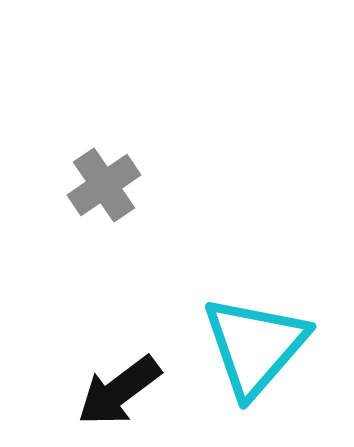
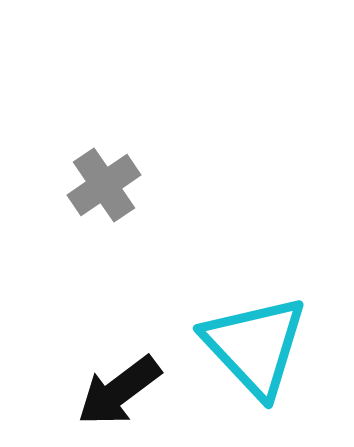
cyan triangle: rotated 24 degrees counterclockwise
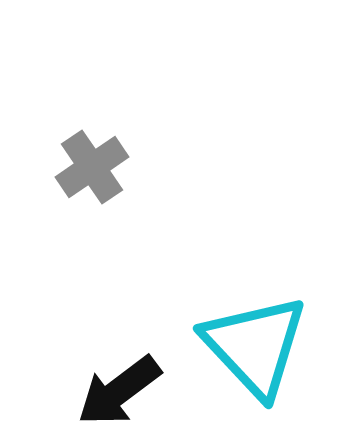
gray cross: moved 12 px left, 18 px up
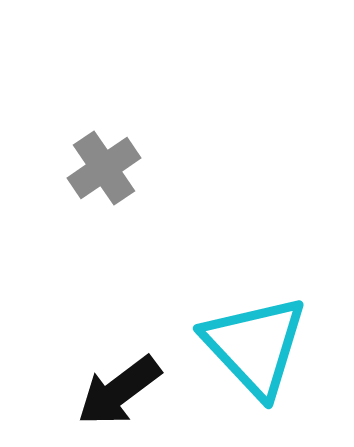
gray cross: moved 12 px right, 1 px down
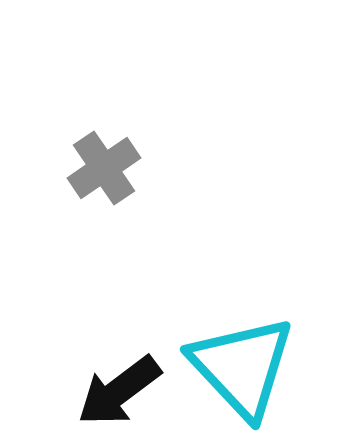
cyan triangle: moved 13 px left, 21 px down
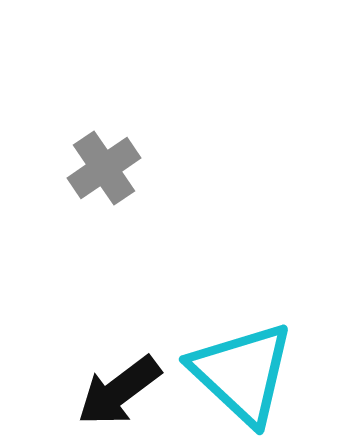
cyan triangle: moved 6 px down; rotated 4 degrees counterclockwise
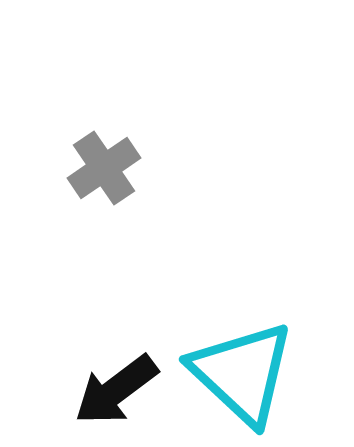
black arrow: moved 3 px left, 1 px up
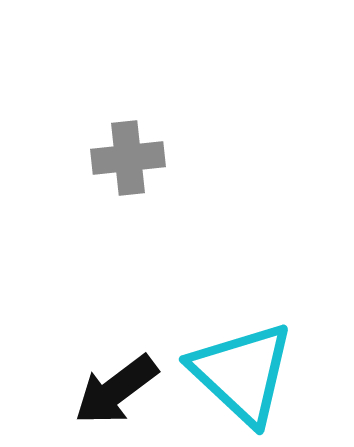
gray cross: moved 24 px right, 10 px up; rotated 28 degrees clockwise
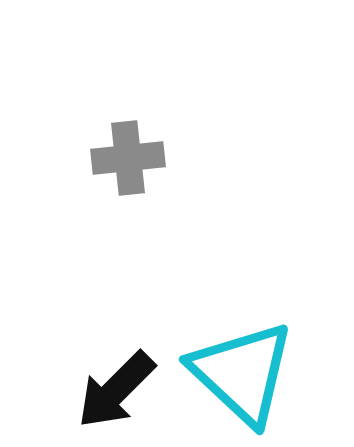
black arrow: rotated 8 degrees counterclockwise
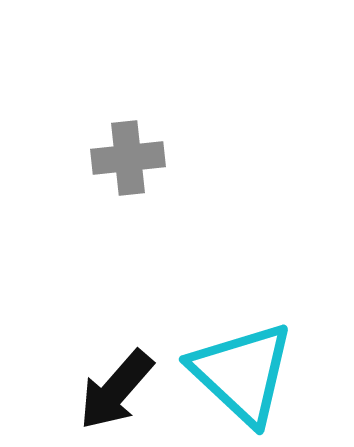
black arrow: rotated 4 degrees counterclockwise
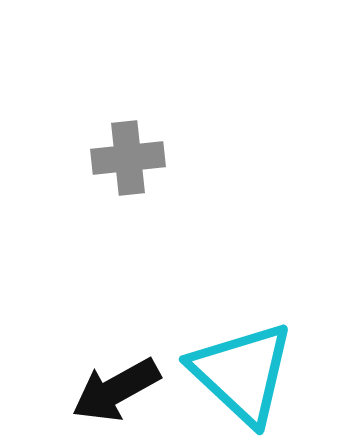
black arrow: rotated 20 degrees clockwise
